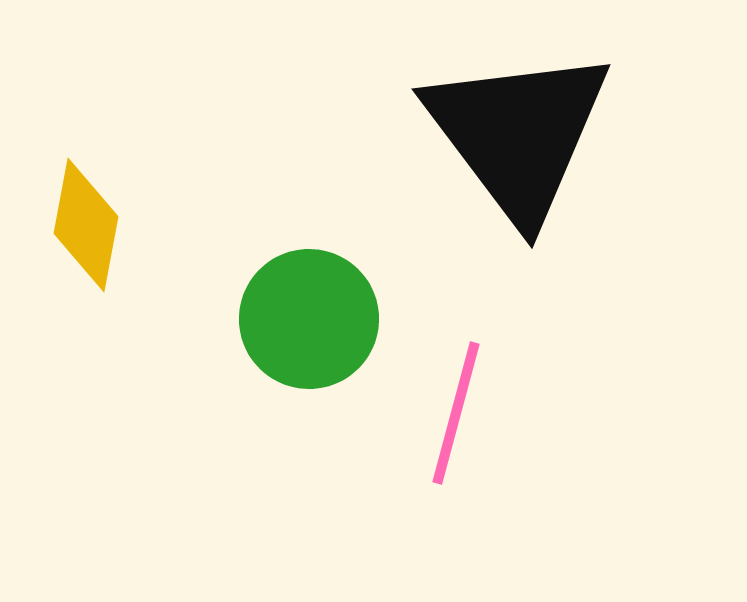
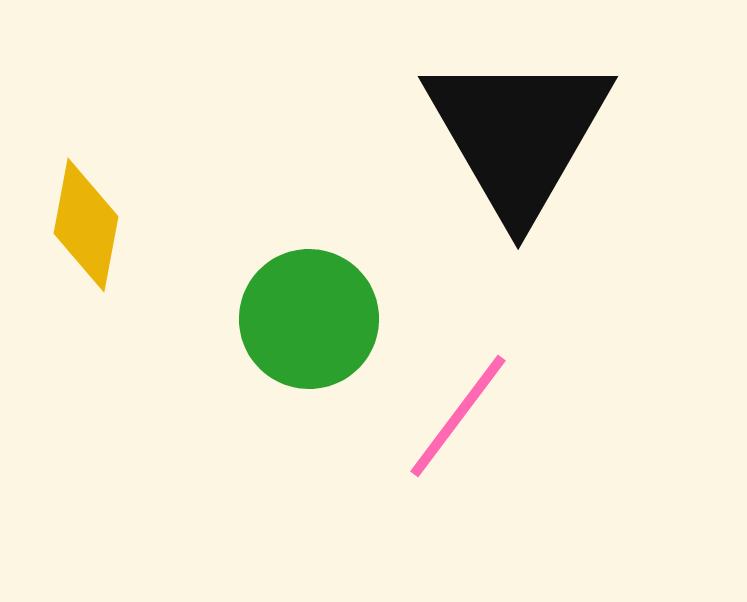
black triangle: rotated 7 degrees clockwise
pink line: moved 2 px right, 3 px down; rotated 22 degrees clockwise
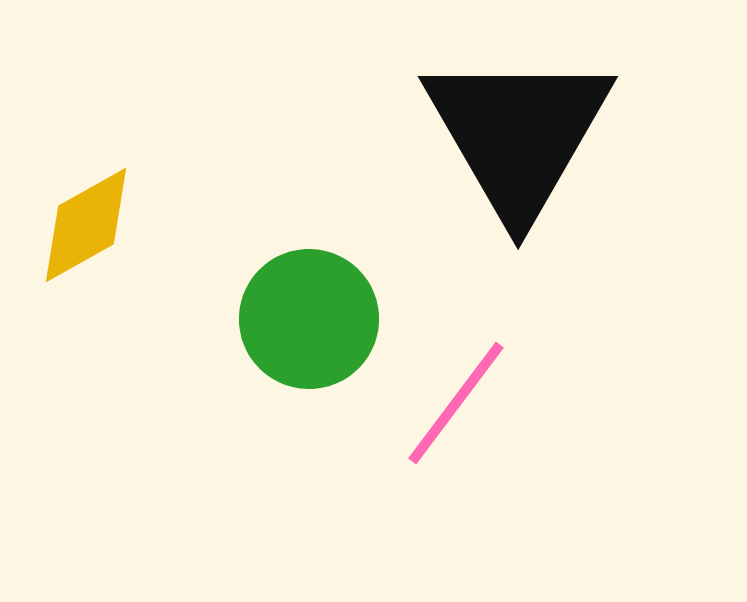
yellow diamond: rotated 50 degrees clockwise
pink line: moved 2 px left, 13 px up
